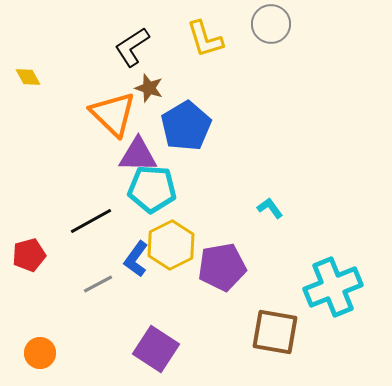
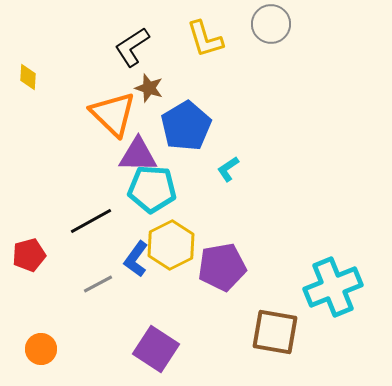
yellow diamond: rotated 32 degrees clockwise
cyan L-shape: moved 42 px left, 39 px up; rotated 88 degrees counterclockwise
orange circle: moved 1 px right, 4 px up
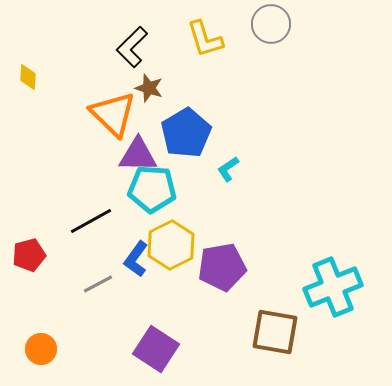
black L-shape: rotated 12 degrees counterclockwise
blue pentagon: moved 7 px down
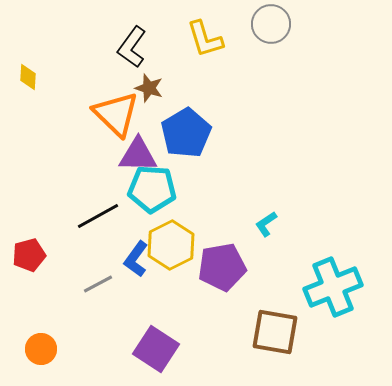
black L-shape: rotated 9 degrees counterclockwise
orange triangle: moved 3 px right
cyan L-shape: moved 38 px right, 55 px down
black line: moved 7 px right, 5 px up
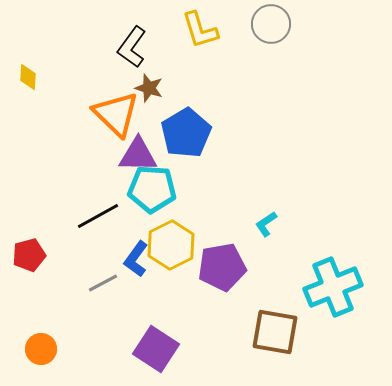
yellow L-shape: moved 5 px left, 9 px up
gray line: moved 5 px right, 1 px up
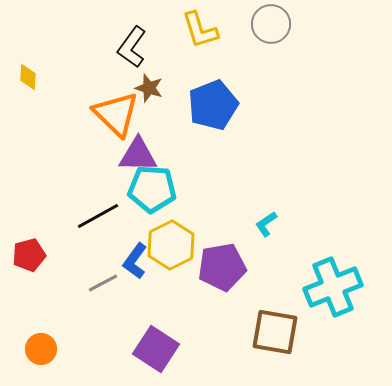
blue pentagon: moved 27 px right, 28 px up; rotated 9 degrees clockwise
blue L-shape: moved 1 px left, 2 px down
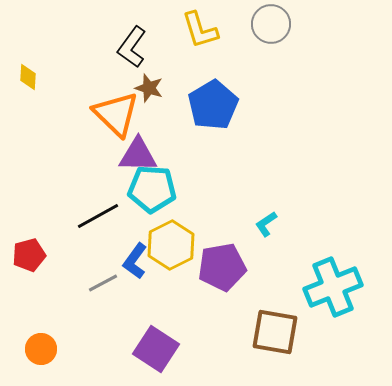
blue pentagon: rotated 9 degrees counterclockwise
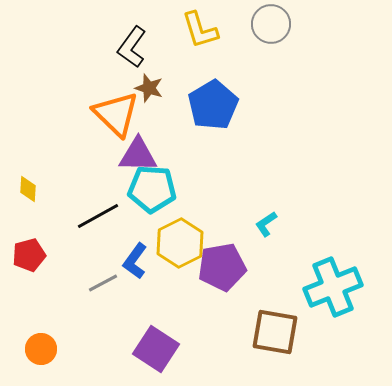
yellow diamond: moved 112 px down
yellow hexagon: moved 9 px right, 2 px up
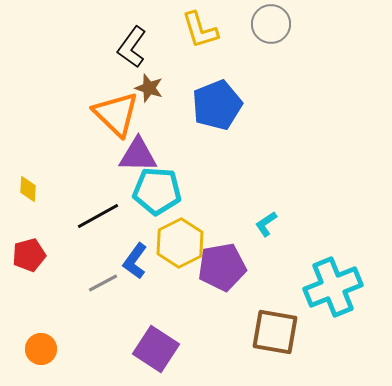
blue pentagon: moved 4 px right; rotated 9 degrees clockwise
cyan pentagon: moved 5 px right, 2 px down
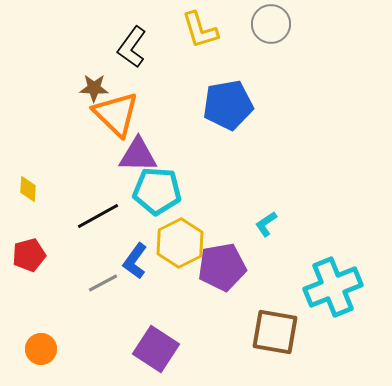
brown star: moved 55 px left; rotated 16 degrees counterclockwise
blue pentagon: moved 11 px right; rotated 12 degrees clockwise
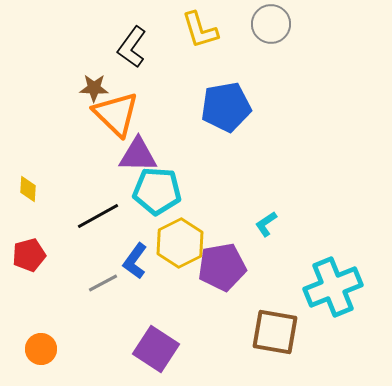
blue pentagon: moved 2 px left, 2 px down
